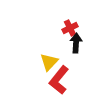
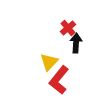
red cross: moved 2 px left; rotated 14 degrees counterclockwise
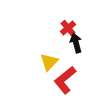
black arrow: rotated 18 degrees counterclockwise
red L-shape: moved 6 px right; rotated 12 degrees clockwise
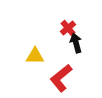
yellow triangle: moved 14 px left, 6 px up; rotated 48 degrees clockwise
red L-shape: moved 4 px left, 2 px up
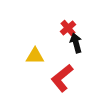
red L-shape: moved 1 px right
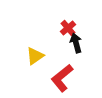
yellow triangle: rotated 36 degrees counterclockwise
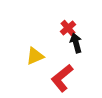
yellow triangle: rotated 12 degrees clockwise
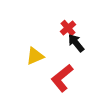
black arrow: rotated 24 degrees counterclockwise
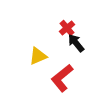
red cross: moved 1 px left
yellow triangle: moved 3 px right
